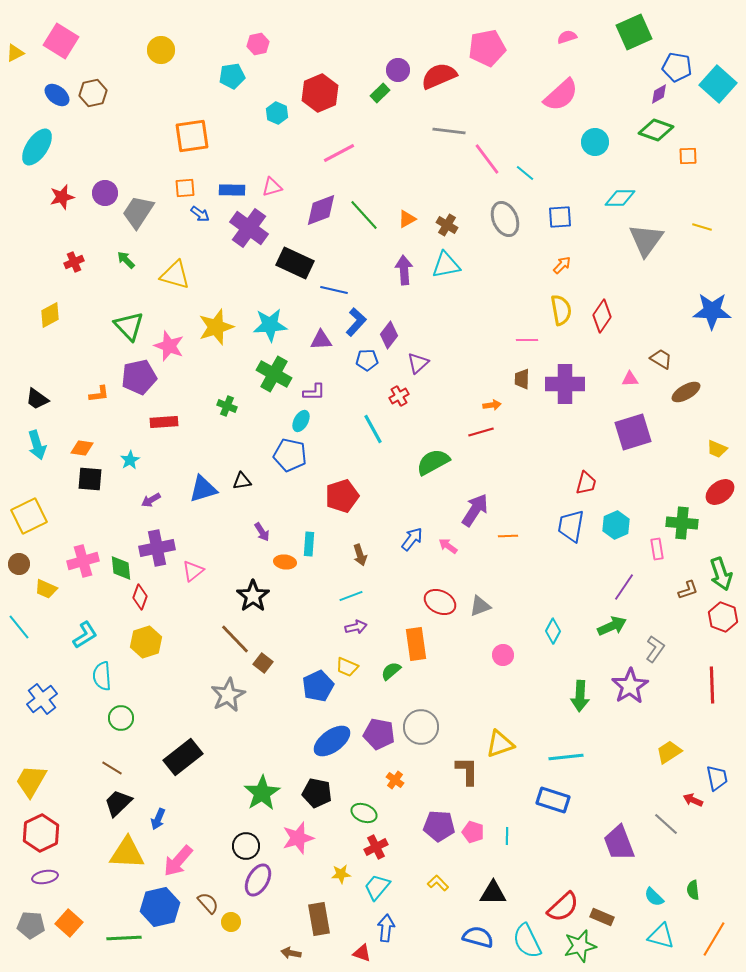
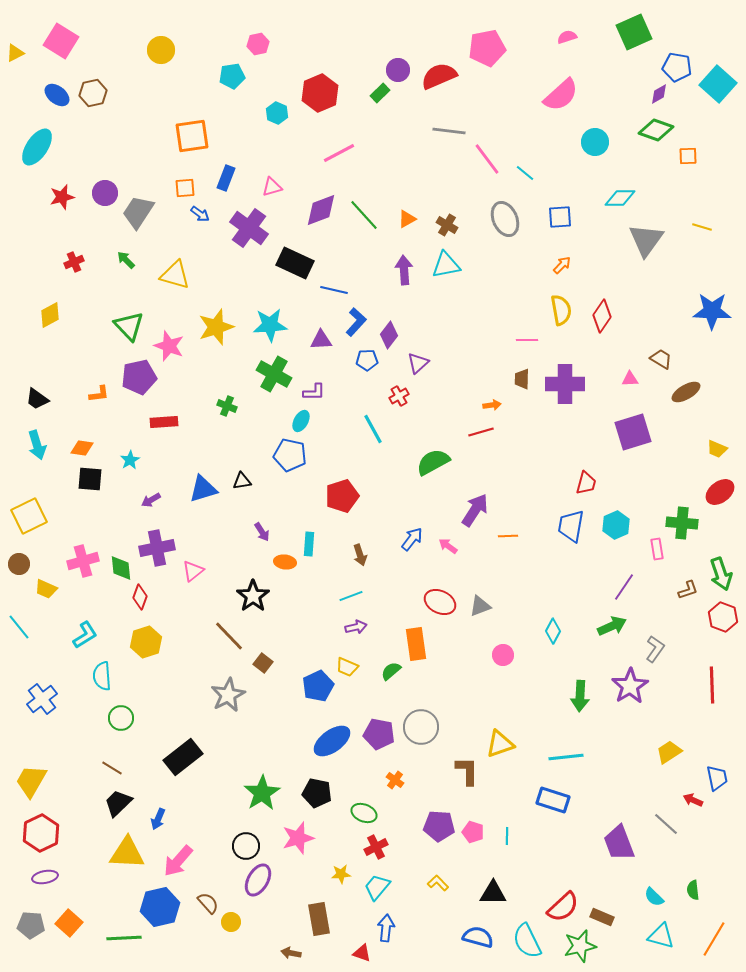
blue rectangle at (232, 190): moved 6 px left, 12 px up; rotated 70 degrees counterclockwise
brown line at (235, 639): moved 6 px left, 3 px up
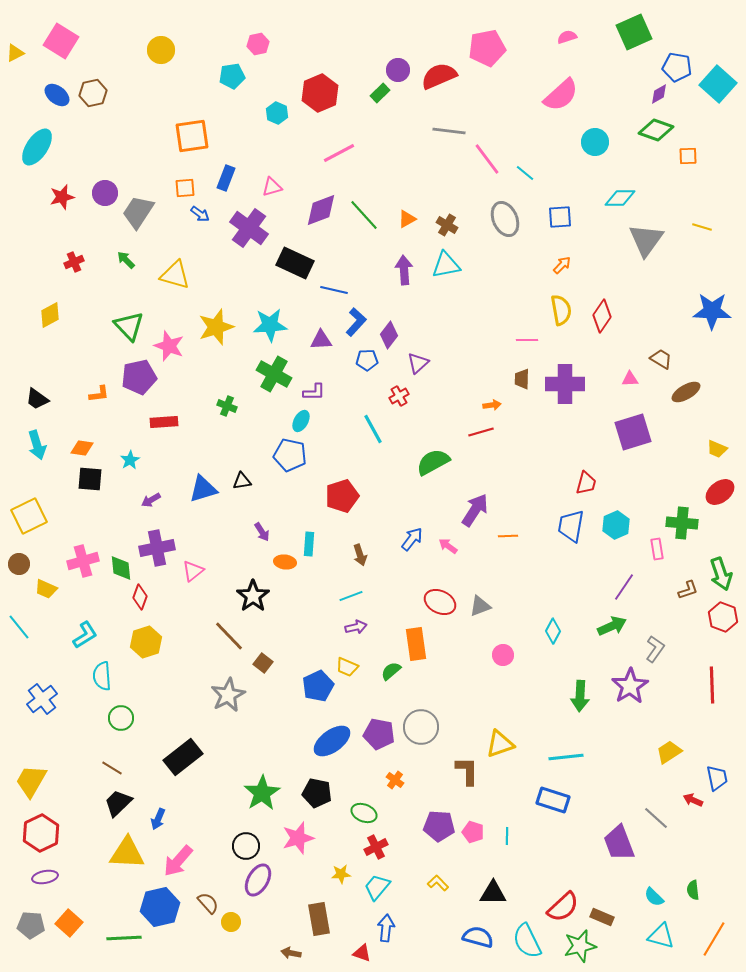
gray line at (666, 824): moved 10 px left, 6 px up
